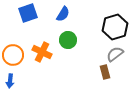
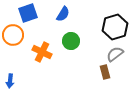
green circle: moved 3 px right, 1 px down
orange circle: moved 20 px up
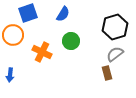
brown rectangle: moved 2 px right, 1 px down
blue arrow: moved 6 px up
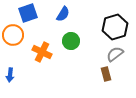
brown rectangle: moved 1 px left, 1 px down
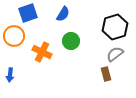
orange circle: moved 1 px right, 1 px down
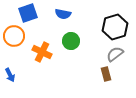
blue semicircle: rotated 70 degrees clockwise
blue arrow: rotated 32 degrees counterclockwise
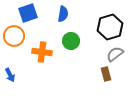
blue semicircle: rotated 91 degrees counterclockwise
black hexagon: moved 5 px left
orange cross: rotated 18 degrees counterclockwise
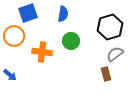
blue arrow: rotated 24 degrees counterclockwise
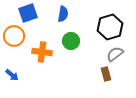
blue arrow: moved 2 px right
